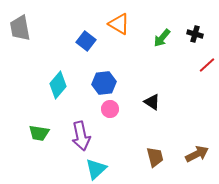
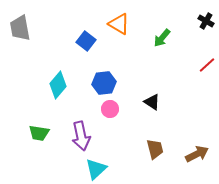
black cross: moved 11 px right, 13 px up; rotated 14 degrees clockwise
brown trapezoid: moved 8 px up
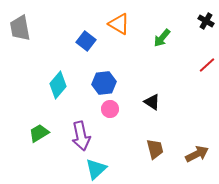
green trapezoid: rotated 140 degrees clockwise
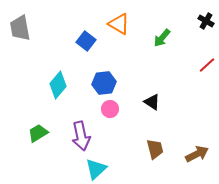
green trapezoid: moved 1 px left
